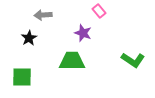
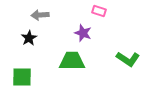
pink rectangle: rotated 32 degrees counterclockwise
gray arrow: moved 3 px left
green L-shape: moved 5 px left, 1 px up
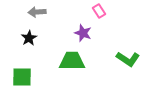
pink rectangle: rotated 40 degrees clockwise
gray arrow: moved 3 px left, 3 px up
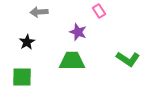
gray arrow: moved 2 px right
purple star: moved 5 px left, 1 px up
black star: moved 2 px left, 4 px down
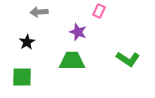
pink rectangle: rotated 56 degrees clockwise
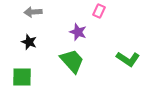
gray arrow: moved 6 px left
black star: moved 2 px right; rotated 21 degrees counterclockwise
green trapezoid: rotated 48 degrees clockwise
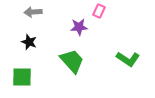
purple star: moved 1 px right, 5 px up; rotated 24 degrees counterclockwise
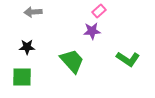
pink rectangle: rotated 24 degrees clockwise
purple star: moved 13 px right, 4 px down
black star: moved 2 px left, 5 px down; rotated 21 degrees counterclockwise
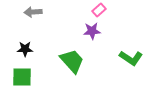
pink rectangle: moved 1 px up
black star: moved 2 px left, 2 px down
green L-shape: moved 3 px right, 1 px up
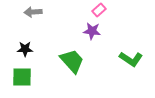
purple star: rotated 12 degrees clockwise
green L-shape: moved 1 px down
